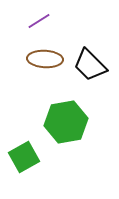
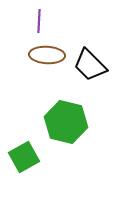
purple line: rotated 55 degrees counterclockwise
brown ellipse: moved 2 px right, 4 px up
green hexagon: rotated 24 degrees clockwise
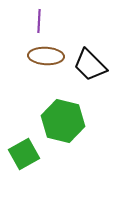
brown ellipse: moved 1 px left, 1 px down
green hexagon: moved 3 px left, 1 px up
green square: moved 3 px up
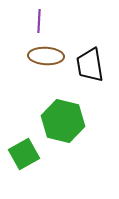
black trapezoid: rotated 36 degrees clockwise
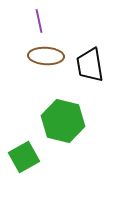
purple line: rotated 15 degrees counterclockwise
green square: moved 3 px down
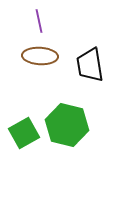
brown ellipse: moved 6 px left
green hexagon: moved 4 px right, 4 px down
green square: moved 24 px up
